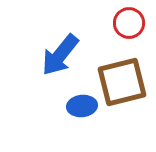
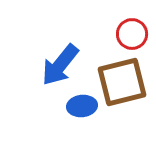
red circle: moved 3 px right, 11 px down
blue arrow: moved 10 px down
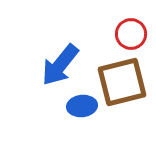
red circle: moved 1 px left
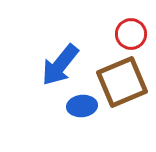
brown square: rotated 9 degrees counterclockwise
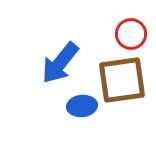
blue arrow: moved 2 px up
brown square: moved 2 px up; rotated 15 degrees clockwise
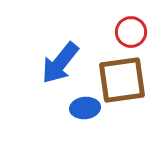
red circle: moved 2 px up
blue ellipse: moved 3 px right, 2 px down
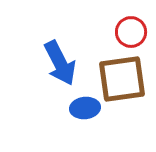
blue arrow: rotated 66 degrees counterclockwise
brown square: moved 1 px up
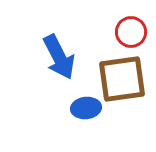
blue arrow: moved 1 px left, 6 px up
blue ellipse: moved 1 px right
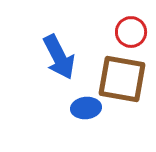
brown square: rotated 18 degrees clockwise
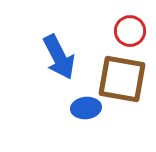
red circle: moved 1 px left, 1 px up
